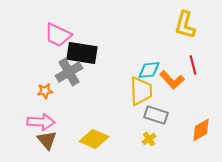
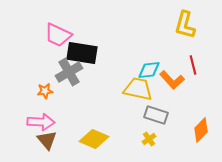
yellow trapezoid: moved 3 px left, 2 px up; rotated 76 degrees counterclockwise
orange diamond: rotated 15 degrees counterclockwise
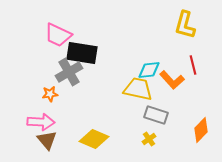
orange star: moved 5 px right, 3 px down
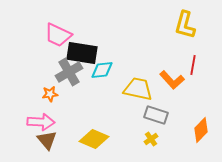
red line: rotated 24 degrees clockwise
cyan diamond: moved 47 px left
yellow cross: moved 2 px right
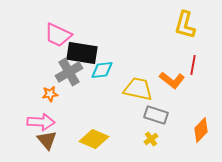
orange L-shape: rotated 10 degrees counterclockwise
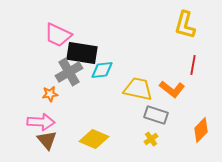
orange L-shape: moved 9 px down
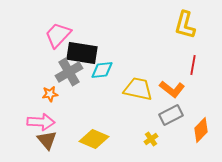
pink trapezoid: rotated 108 degrees clockwise
gray rectangle: moved 15 px right; rotated 45 degrees counterclockwise
